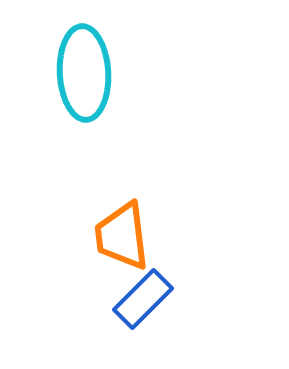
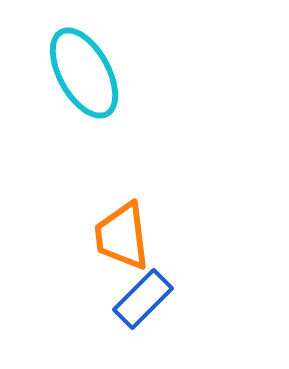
cyan ellipse: rotated 26 degrees counterclockwise
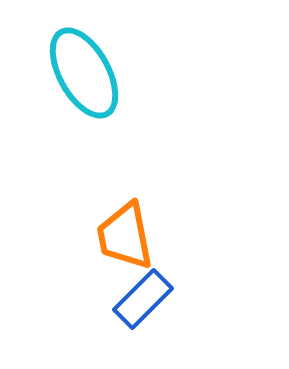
orange trapezoid: moved 3 px right; rotated 4 degrees counterclockwise
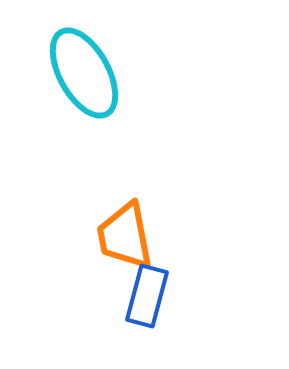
blue rectangle: moved 4 px right, 3 px up; rotated 30 degrees counterclockwise
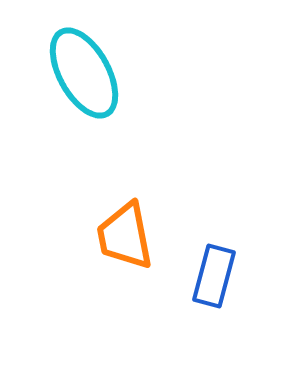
blue rectangle: moved 67 px right, 20 px up
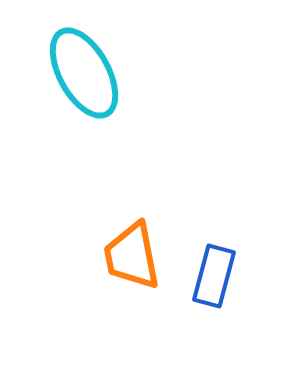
orange trapezoid: moved 7 px right, 20 px down
